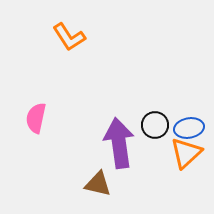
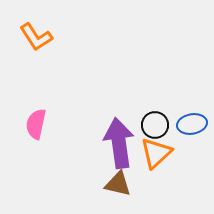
orange L-shape: moved 33 px left
pink semicircle: moved 6 px down
blue ellipse: moved 3 px right, 4 px up
orange triangle: moved 30 px left
brown triangle: moved 20 px right
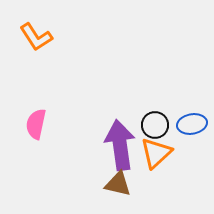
purple arrow: moved 1 px right, 2 px down
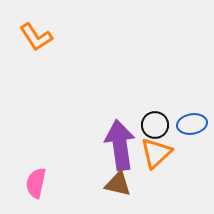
pink semicircle: moved 59 px down
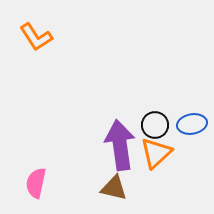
brown triangle: moved 4 px left, 4 px down
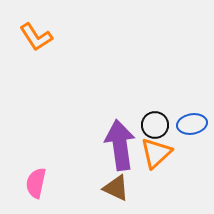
brown triangle: moved 2 px right; rotated 12 degrees clockwise
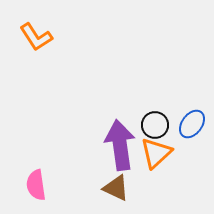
blue ellipse: rotated 44 degrees counterclockwise
pink semicircle: moved 2 px down; rotated 20 degrees counterclockwise
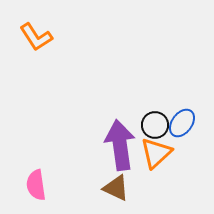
blue ellipse: moved 10 px left, 1 px up
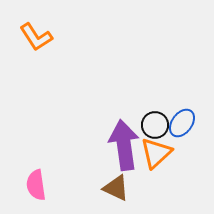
purple arrow: moved 4 px right
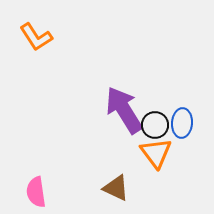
blue ellipse: rotated 32 degrees counterclockwise
purple arrow: moved 35 px up; rotated 24 degrees counterclockwise
orange triangle: rotated 24 degrees counterclockwise
pink semicircle: moved 7 px down
